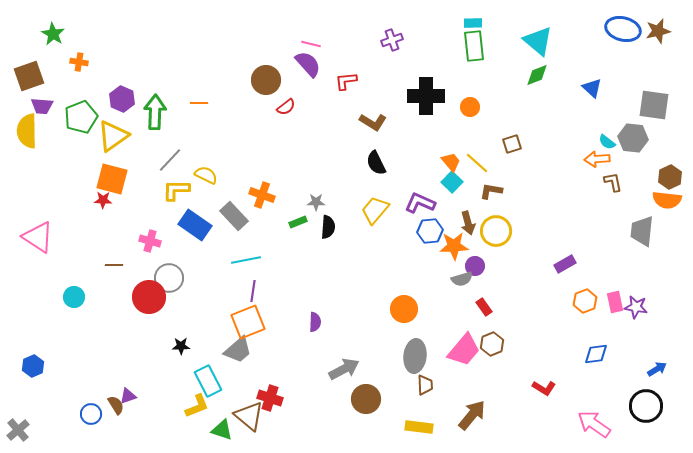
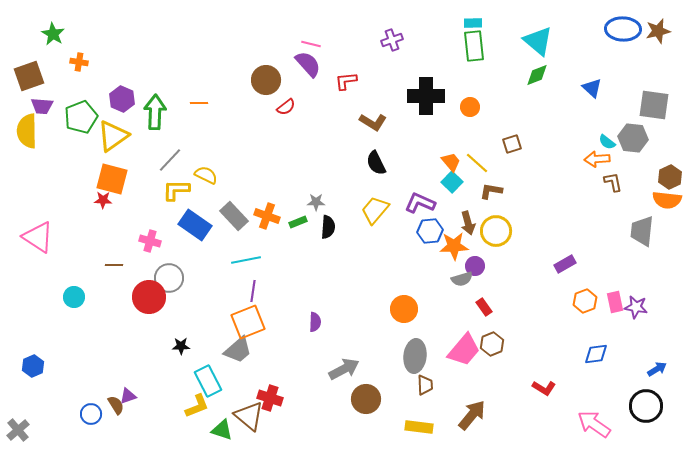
blue ellipse at (623, 29): rotated 12 degrees counterclockwise
orange cross at (262, 195): moved 5 px right, 21 px down
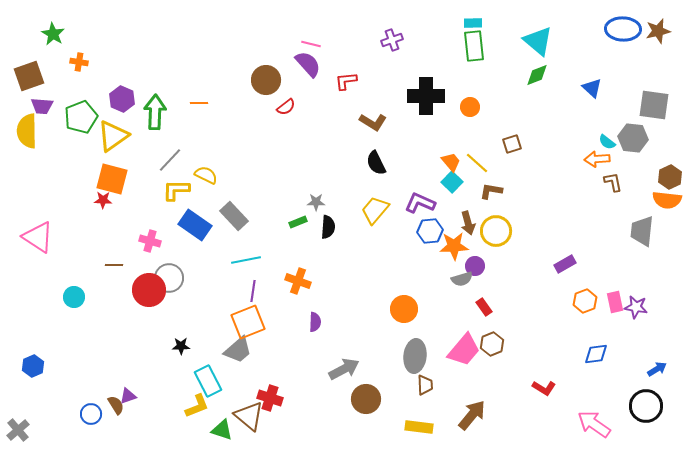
orange cross at (267, 216): moved 31 px right, 65 px down
red circle at (149, 297): moved 7 px up
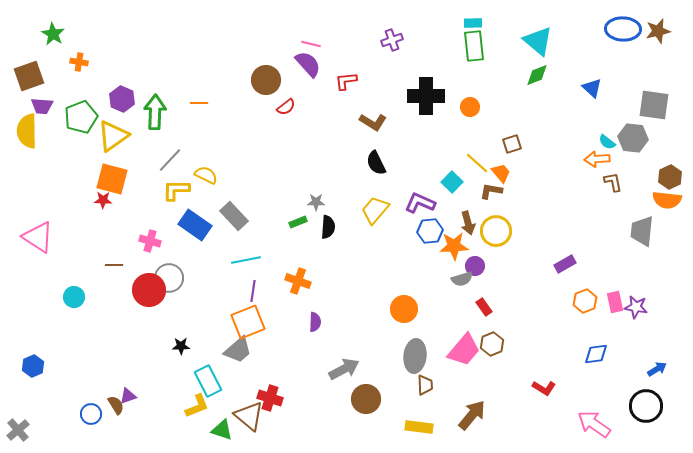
orange trapezoid at (451, 162): moved 50 px right, 11 px down
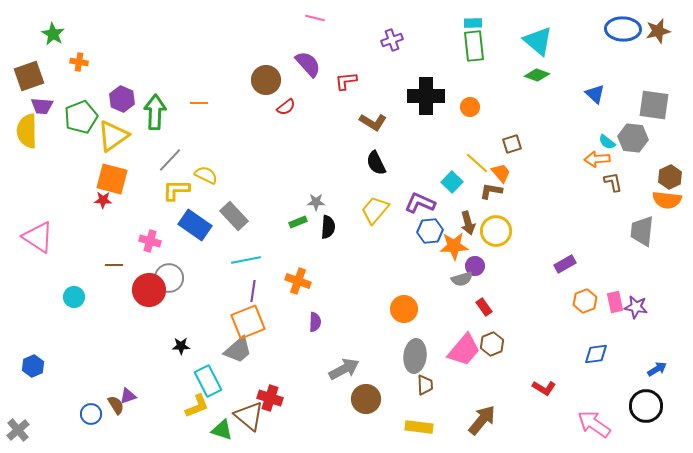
pink line at (311, 44): moved 4 px right, 26 px up
green diamond at (537, 75): rotated 40 degrees clockwise
blue triangle at (592, 88): moved 3 px right, 6 px down
brown arrow at (472, 415): moved 10 px right, 5 px down
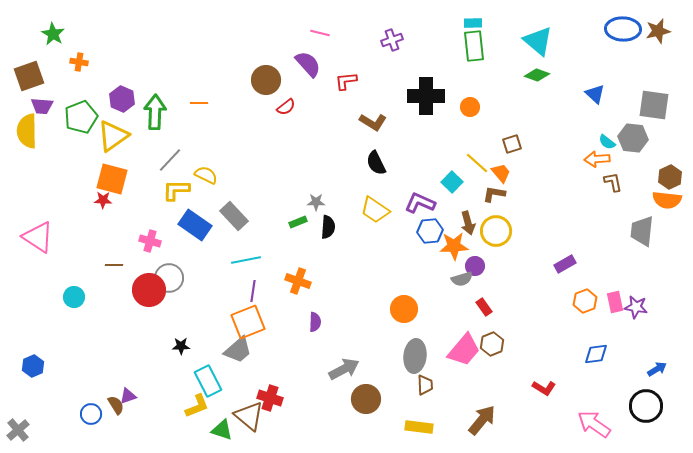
pink line at (315, 18): moved 5 px right, 15 px down
brown L-shape at (491, 191): moved 3 px right, 3 px down
yellow trapezoid at (375, 210): rotated 96 degrees counterclockwise
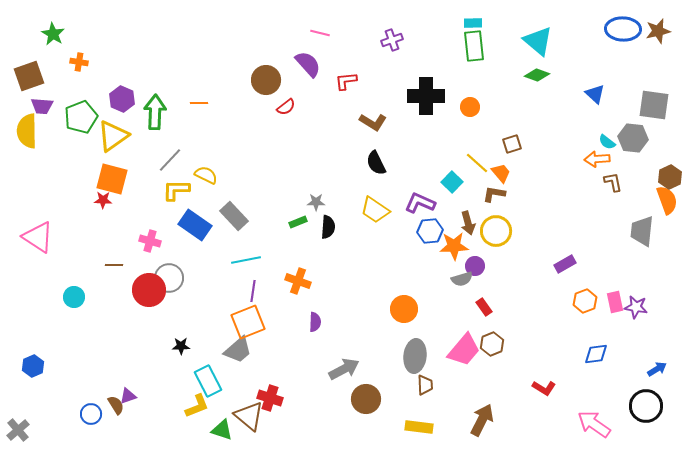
orange semicircle at (667, 200): rotated 116 degrees counterclockwise
brown arrow at (482, 420): rotated 12 degrees counterclockwise
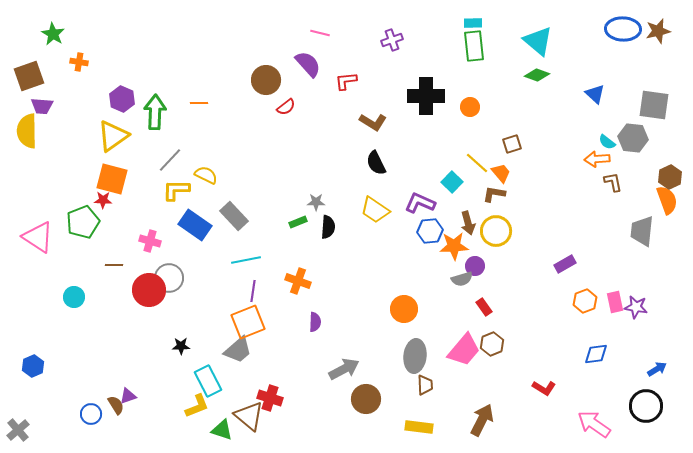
green pentagon at (81, 117): moved 2 px right, 105 px down
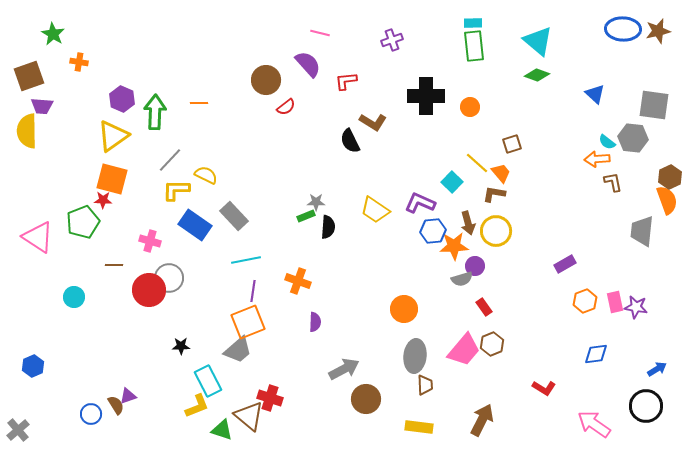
black semicircle at (376, 163): moved 26 px left, 22 px up
green rectangle at (298, 222): moved 8 px right, 6 px up
blue hexagon at (430, 231): moved 3 px right
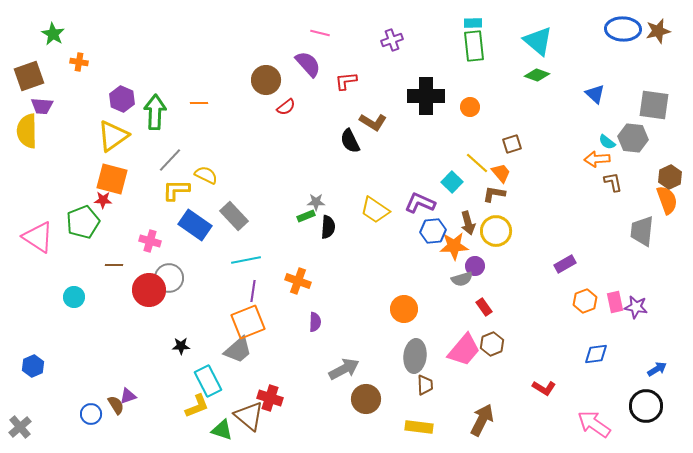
gray cross at (18, 430): moved 2 px right, 3 px up
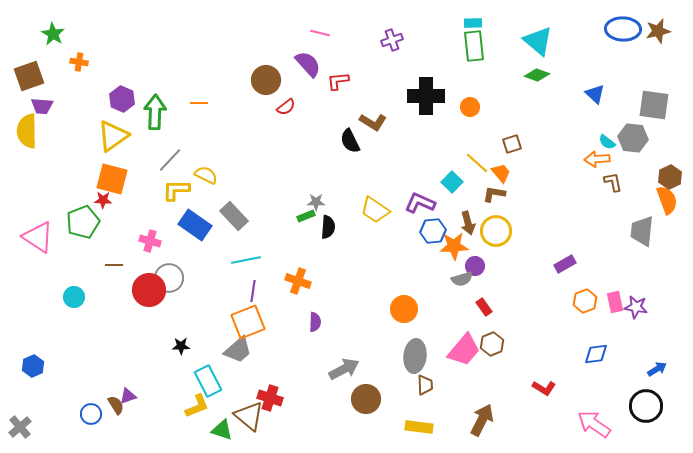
red L-shape at (346, 81): moved 8 px left
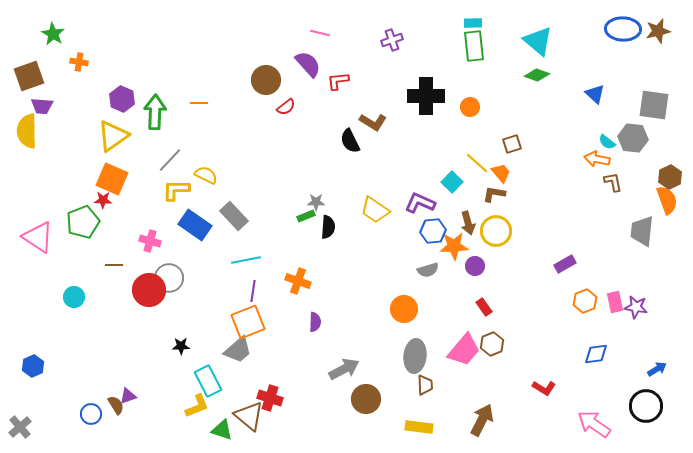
orange arrow at (597, 159): rotated 15 degrees clockwise
orange square at (112, 179): rotated 8 degrees clockwise
gray semicircle at (462, 279): moved 34 px left, 9 px up
